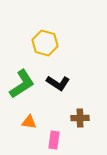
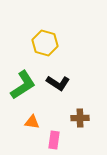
green L-shape: moved 1 px right, 1 px down
orange triangle: moved 3 px right
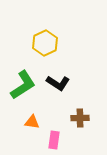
yellow hexagon: rotated 20 degrees clockwise
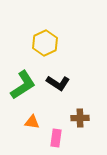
pink rectangle: moved 2 px right, 2 px up
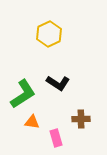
yellow hexagon: moved 4 px right, 9 px up
green L-shape: moved 9 px down
brown cross: moved 1 px right, 1 px down
pink rectangle: rotated 24 degrees counterclockwise
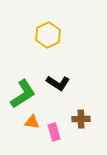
yellow hexagon: moved 1 px left, 1 px down
pink rectangle: moved 2 px left, 6 px up
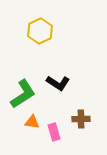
yellow hexagon: moved 8 px left, 4 px up
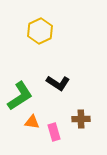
green L-shape: moved 3 px left, 2 px down
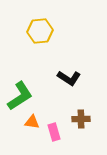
yellow hexagon: rotated 20 degrees clockwise
black L-shape: moved 11 px right, 5 px up
